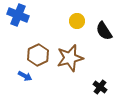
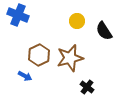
brown hexagon: moved 1 px right
black cross: moved 13 px left
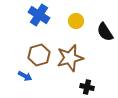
blue cross: moved 21 px right; rotated 10 degrees clockwise
yellow circle: moved 1 px left
black semicircle: moved 1 px right, 1 px down
brown hexagon: rotated 10 degrees clockwise
black cross: rotated 24 degrees counterclockwise
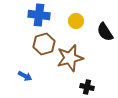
blue cross: rotated 25 degrees counterclockwise
brown hexagon: moved 5 px right, 11 px up
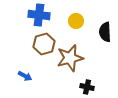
black semicircle: rotated 30 degrees clockwise
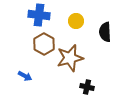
brown hexagon: rotated 15 degrees counterclockwise
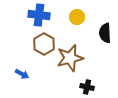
yellow circle: moved 1 px right, 4 px up
black semicircle: moved 1 px down
blue arrow: moved 3 px left, 2 px up
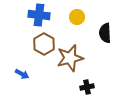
black cross: rotated 24 degrees counterclockwise
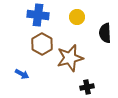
blue cross: moved 1 px left
brown hexagon: moved 2 px left
